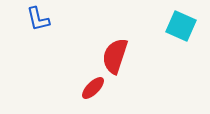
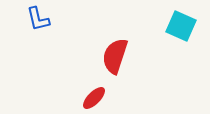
red ellipse: moved 1 px right, 10 px down
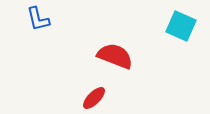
red semicircle: rotated 93 degrees clockwise
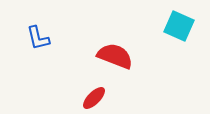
blue L-shape: moved 19 px down
cyan square: moved 2 px left
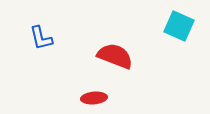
blue L-shape: moved 3 px right
red ellipse: rotated 40 degrees clockwise
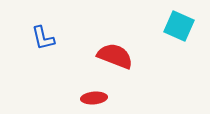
blue L-shape: moved 2 px right
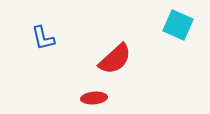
cyan square: moved 1 px left, 1 px up
red semicircle: moved 3 px down; rotated 117 degrees clockwise
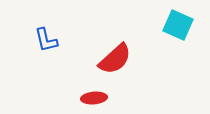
blue L-shape: moved 3 px right, 2 px down
